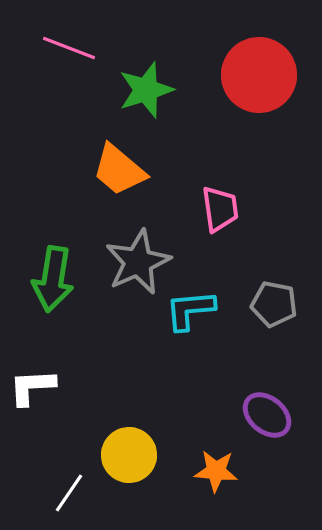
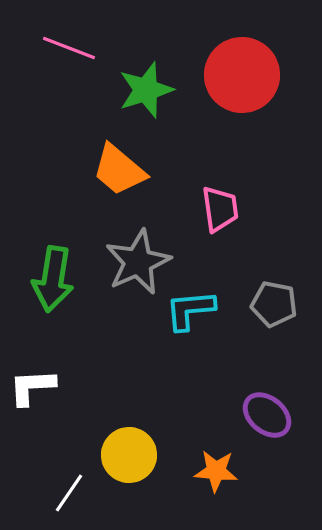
red circle: moved 17 px left
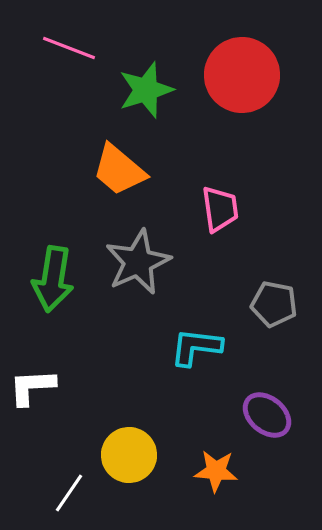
cyan L-shape: moved 6 px right, 37 px down; rotated 12 degrees clockwise
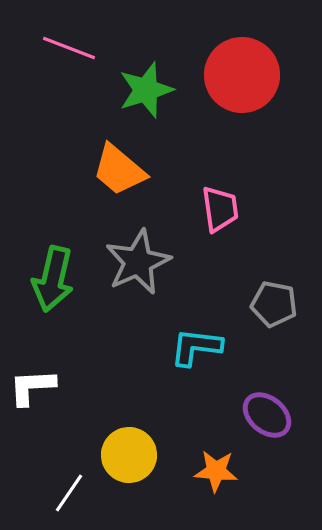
green arrow: rotated 4 degrees clockwise
